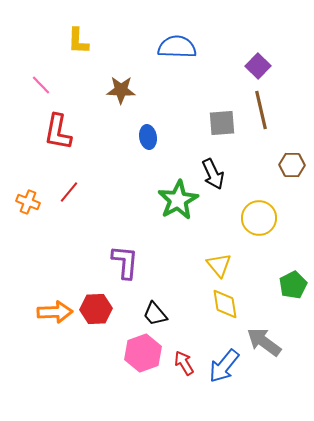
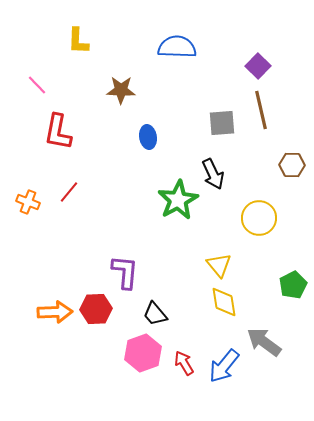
pink line: moved 4 px left
purple L-shape: moved 10 px down
yellow diamond: moved 1 px left, 2 px up
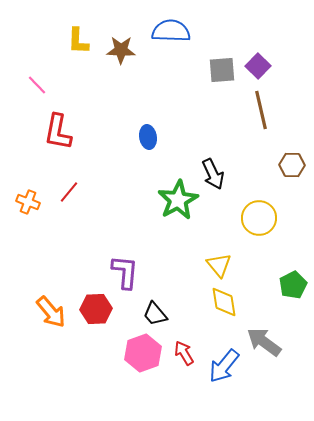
blue semicircle: moved 6 px left, 16 px up
brown star: moved 40 px up
gray square: moved 53 px up
orange arrow: moved 4 px left; rotated 52 degrees clockwise
red arrow: moved 10 px up
